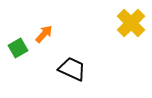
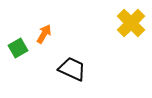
orange arrow: rotated 12 degrees counterclockwise
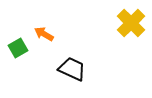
orange arrow: rotated 90 degrees counterclockwise
